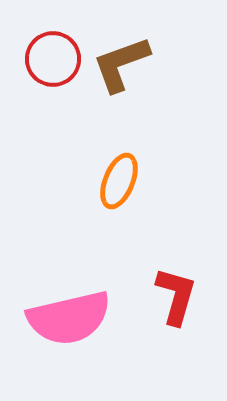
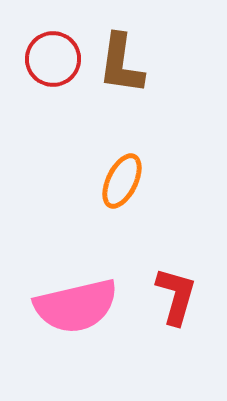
brown L-shape: rotated 62 degrees counterclockwise
orange ellipse: moved 3 px right; rotated 4 degrees clockwise
pink semicircle: moved 7 px right, 12 px up
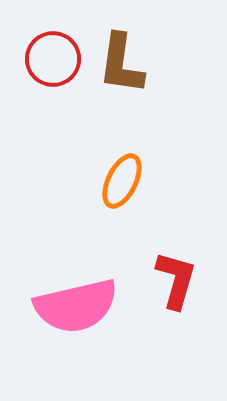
red L-shape: moved 16 px up
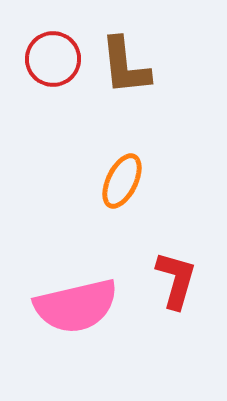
brown L-shape: moved 4 px right, 2 px down; rotated 14 degrees counterclockwise
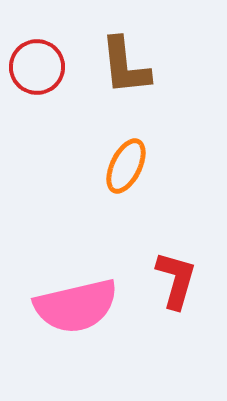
red circle: moved 16 px left, 8 px down
orange ellipse: moved 4 px right, 15 px up
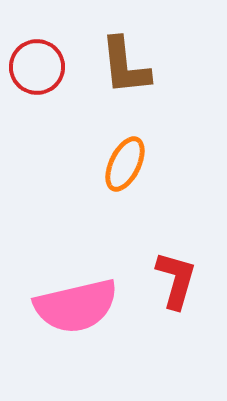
orange ellipse: moved 1 px left, 2 px up
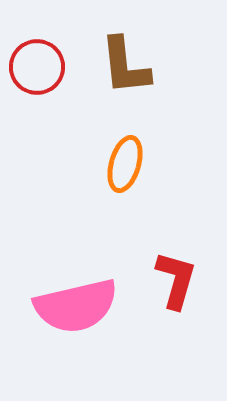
orange ellipse: rotated 10 degrees counterclockwise
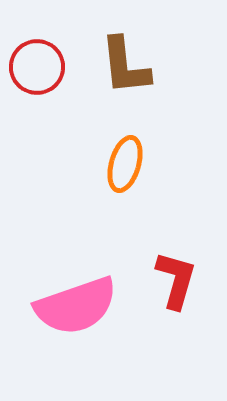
pink semicircle: rotated 6 degrees counterclockwise
